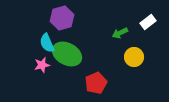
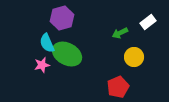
red pentagon: moved 22 px right, 4 px down
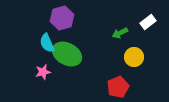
pink star: moved 1 px right, 7 px down
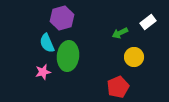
green ellipse: moved 1 px right, 2 px down; rotated 68 degrees clockwise
